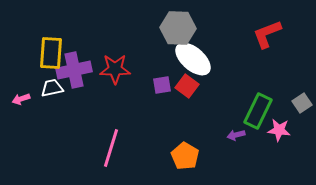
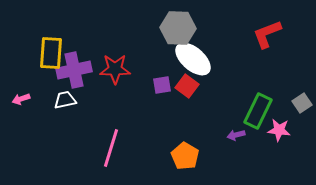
white trapezoid: moved 13 px right, 12 px down
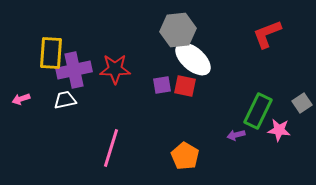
gray hexagon: moved 2 px down; rotated 8 degrees counterclockwise
red square: moved 2 px left; rotated 25 degrees counterclockwise
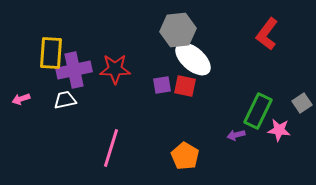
red L-shape: rotated 32 degrees counterclockwise
